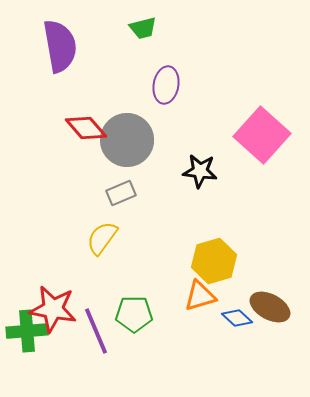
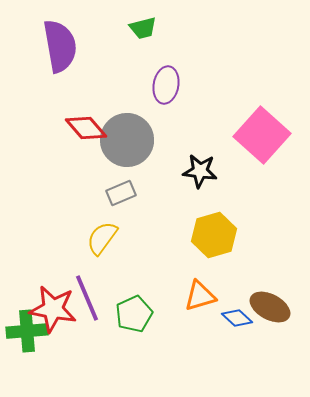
yellow hexagon: moved 26 px up
green pentagon: rotated 24 degrees counterclockwise
purple line: moved 9 px left, 33 px up
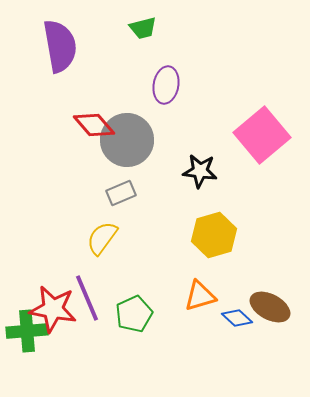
red diamond: moved 8 px right, 3 px up
pink square: rotated 8 degrees clockwise
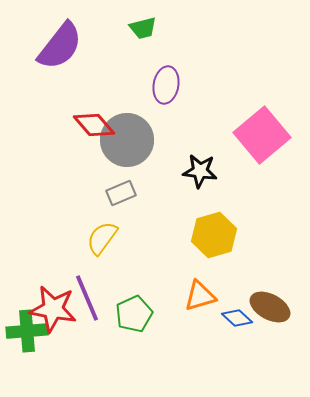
purple semicircle: rotated 48 degrees clockwise
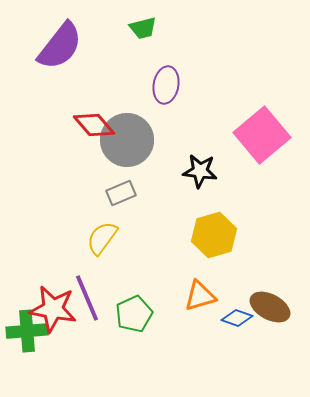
blue diamond: rotated 24 degrees counterclockwise
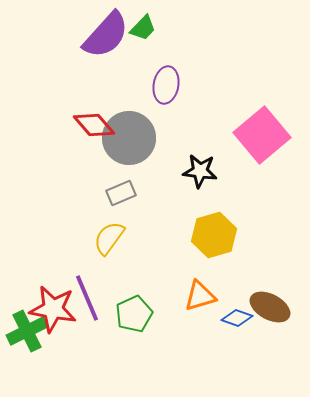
green trapezoid: rotated 32 degrees counterclockwise
purple semicircle: moved 46 px right, 11 px up; rotated 4 degrees clockwise
gray circle: moved 2 px right, 2 px up
yellow semicircle: moved 7 px right
green cross: rotated 21 degrees counterclockwise
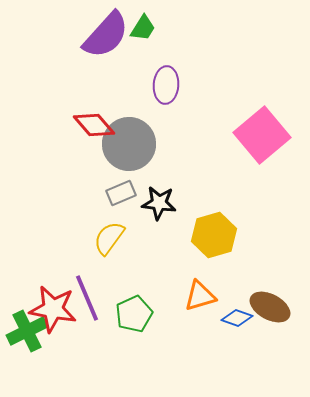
green trapezoid: rotated 12 degrees counterclockwise
purple ellipse: rotated 6 degrees counterclockwise
gray circle: moved 6 px down
black star: moved 41 px left, 32 px down
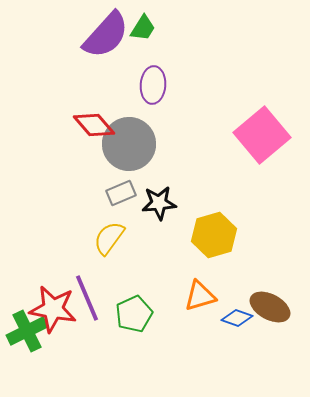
purple ellipse: moved 13 px left
black star: rotated 12 degrees counterclockwise
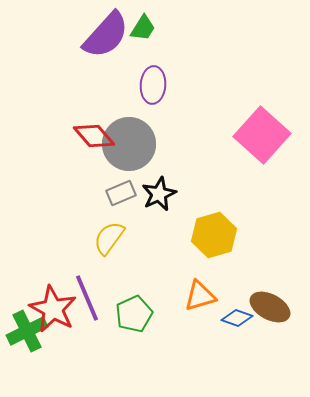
red diamond: moved 11 px down
pink square: rotated 8 degrees counterclockwise
black star: moved 9 px up; rotated 20 degrees counterclockwise
red star: rotated 18 degrees clockwise
